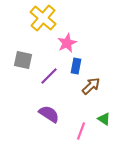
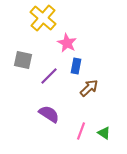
pink star: rotated 18 degrees counterclockwise
brown arrow: moved 2 px left, 2 px down
green triangle: moved 14 px down
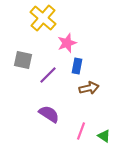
pink star: rotated 24 degrees clockwise
blue rectangle: moved 1 px right
purple line: moved 1 px left, 1 px up
brown arrow: rotated 30 degrees clockwise
green triangle: moved 3 px down
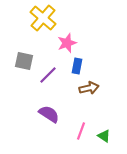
gray square: moved 1 px right, 1 px down
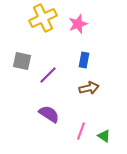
yellow cross: rotated 24 degrees clockwise
pink star: moved 11 px right, 19 px up
gray square: moved 2 px left
blue rectangle: moved 7 px right, 6 px up
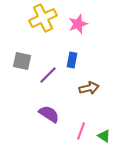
blue rectangle: moved 12 px left
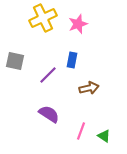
gray square: moved 7 px left
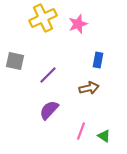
blue rectangle: moved 26 px right
purple semicircle: moved 4 px up; rotated 80 degrees counterclockwise
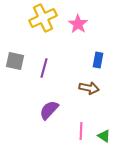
pink star: rotated 18 degrees counterclockwise
purple line: moved 4 px left, 7 px up; rotated 30 degrees counterclockwise
brown arrow: rotated 24 degrees clockwise
pink line: rotated 18 degrees counterclockwise
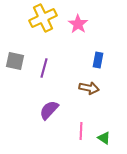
green triangle: moved 2 px down
